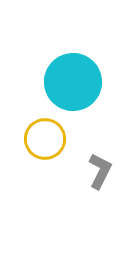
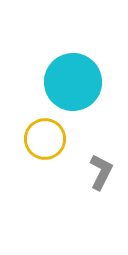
gray L-shape: moved 1 px right, 1 px down
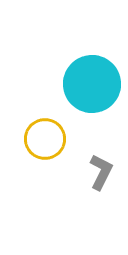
cyan circle: moved 19 px right, 2 px down
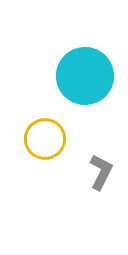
cyan circle: moved 7 px left, 8 px up
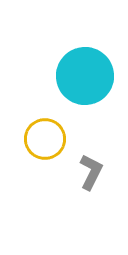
gray L-shape: moved 10 px left
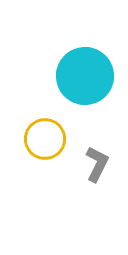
gray L-shape: moved 6 px right, 8 px up
